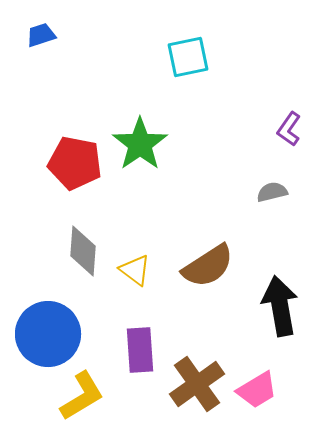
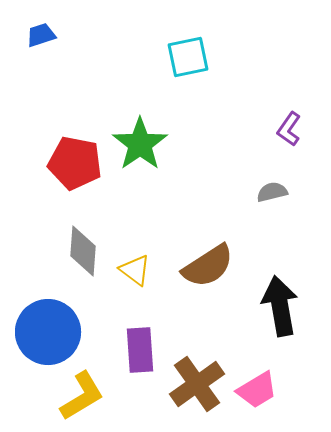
blue circle: moved 2 px up
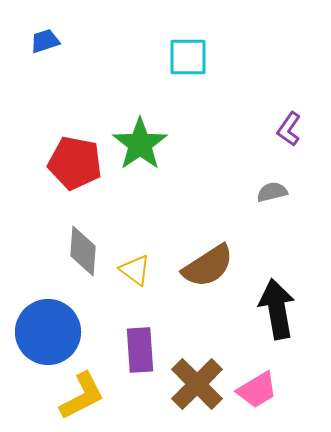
blue trapezoid: moved 4 px right, 6 px down
cyan square: rotated 12 degrees clockwise
black arrow: moved 3 px left, 3 px down
brown cross: rotated 10 degrees counterclockwise
yellow L-shape: rotated 4 degrees clockwise
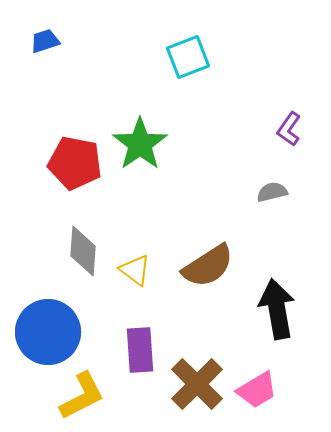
cyan square: rotated 21 degrees counterclockwise
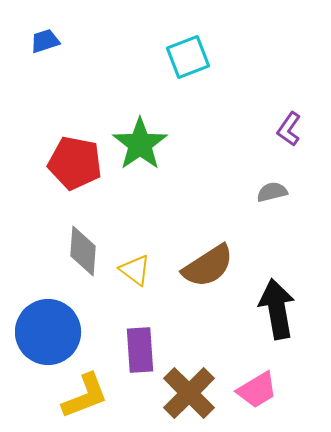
brown cross: moved 8 px left, 9 px down
yellow L-shape: moved 3 px right; rotated 6 degrees clockwise
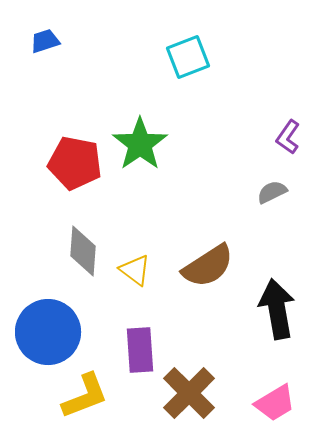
purple L-shape: moved 1 px left, 8 px down
gray semicircle: rotated 12 degrees counterclockwise
pink trapezoid: moved 18 px right, 13 px down
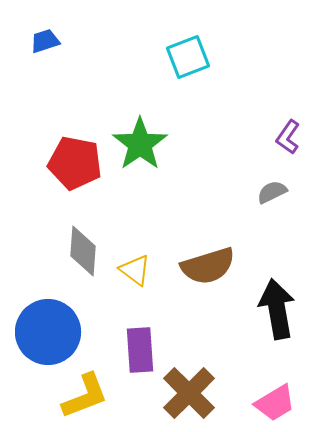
brown semicircle: rotated 16 degrees clockwise
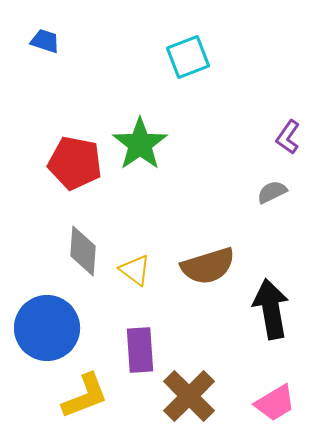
blue trapezoid: rotated 36 degrees clockwise
black arrow: moved 6 px left
blue circle: moved 1 px left, 4 px up
brown cross: moved 3 px down
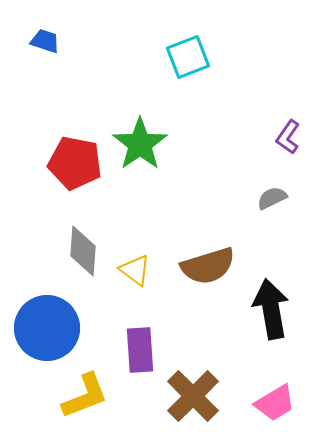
gray semicircle: moved 6 px down
brown cross: moved 4 px right
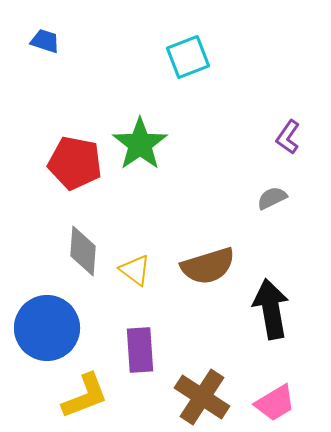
brown cross: moved 9 px right, 1 px down; rotated 12 degrees counterclockwise
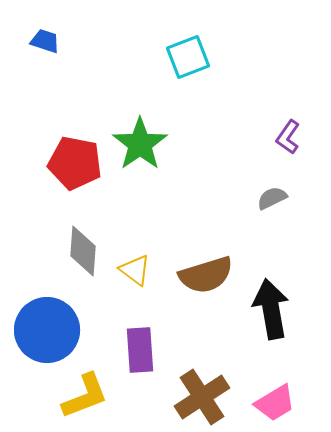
brown semicircle: moved 2 px left, 9 px down
blue circle: moved 2 px down
brown cross: rotated 24 degrees clockwise
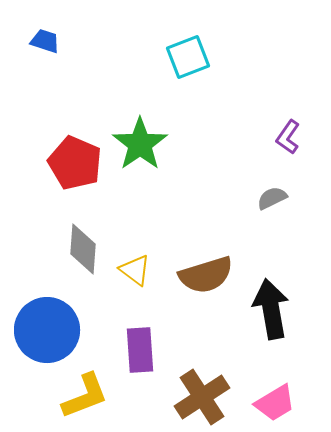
red pentagon: rotated 12 degrees clockwise
gray diamond: moved 2 px up
